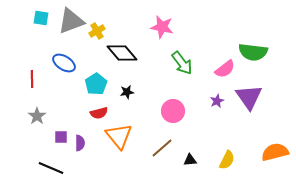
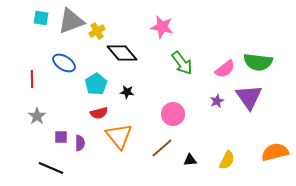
green semicircle: moved 5 px right, 10 px down
black star: rotated 16 degrees clockwise
pink circle: moved 3 px down
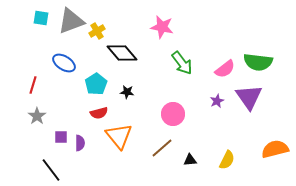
red line: moved 1 px right, 6 px down; rotated 18 degrees clockwise
orange semicircle: moved 3 px up
black line: moved 2 px down; rotated 30 degrees clockwise
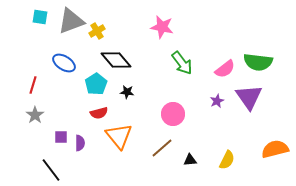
cyan square: moved 1 px left, 1 px up
black diamond: moved 6 px left, 7 px down
gray star: moved 2 px left, 1 px up
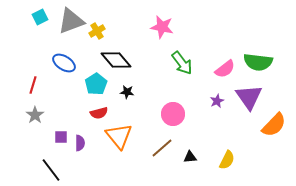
cyan square: rotated 35 degrees counterclockwise
orange semicircle: moved 1 px left, 24 px up; rotated 148 degrees clockwise
black triangle: moved 3 px up
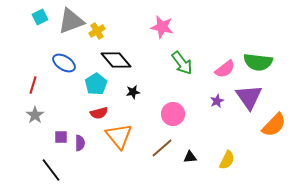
black star: moved 6 px right; rotated 16 degrees counterclockwise
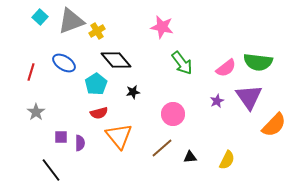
cyan square: rotated 21 degrees counterclockwise
pink semicircle: moved 1 px right, 1 px up
red line: moved 2 px left, 13 px up
gray star: moved 1 px right, 3 px up
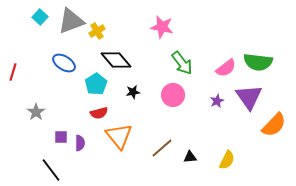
red line: moved 18 px left
pink circle: moved 19 px up
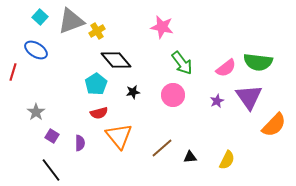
blue ellipse: moved 28 px left, 13 px up
purple square: moved 9 px left, 1 px up; rotated 32 degrees clockwise
